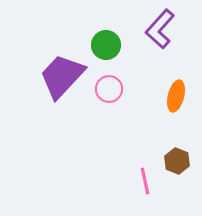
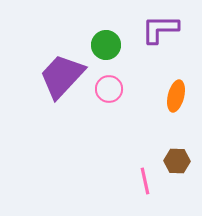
purple L-shape: rotated 48 degrees clockwise
brown hexagon: rotated 20 degrees counterclockwise
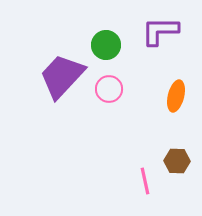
purple L-shape: moved 2 px down
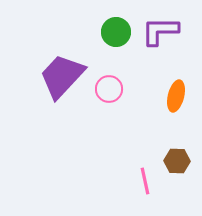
green circle: moved 10 px right, 13 px up
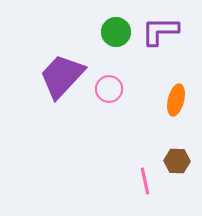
orange ellipse: moved 4 px down
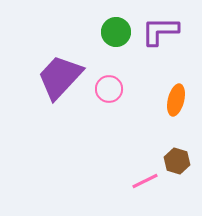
purple trapezoid: moved 2 px left, 1 px down
brown hexagon: rotated 15 degrees clockwise
pink line: rotated 76 degrees clockwise
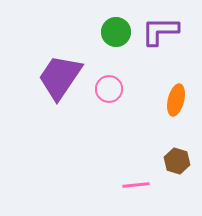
purple trapezoid: rotated 9 degrees counterclockwise
pink line: moved 9 px left, 4 px down; rotated 20 degrees clockwise
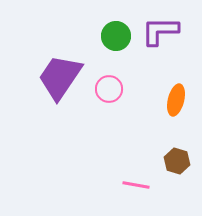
green circle: moved 4 px down
pink line: rotated 16 degrees clockwise
